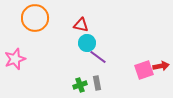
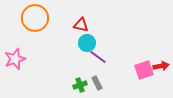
gray rectangle: rotated 16 degrees counterclockwise
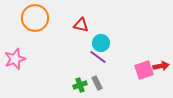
cyan circle: moved 14 px right
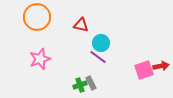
orange circle: moved 2 px right, 1 px up
pink star: moved 25 px right
gray rectangle: moved 6 px left
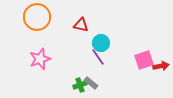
purple line: rotated 18 degrees clockwise
pink square: moved 10 px up
gray rectangle: rotated 24 degrees counterclockwise
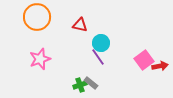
red triangle: moved 1 px left
pink square: rotated 18 degrees counterclockwise
red arrow: moved 1 px left
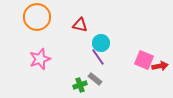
pink square: rotated 30 degrees counterclockwise
gray rectangle: moved 4 px right, 4 px up
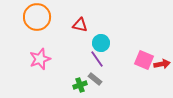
purple line: moved 1 px left, 2 px down
red arrow: moved 2 px right, 2 px up
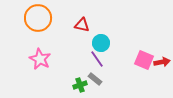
orange circle: moved 1 px right, 1 px down
red triangle: moved 2 px right
pink star: rotated 25 degrees counterclockwise
red arrow: moved 2 px up
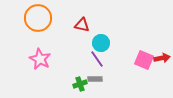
red arrow: moved 4 px up
gray rectangle: rotated 40 degrees counterclockwise
green cross: moved 1 px up
